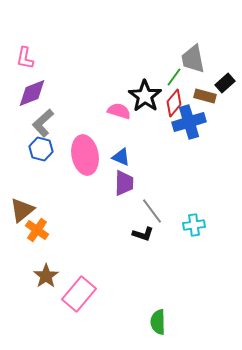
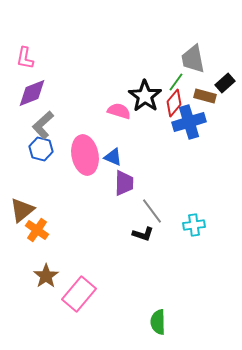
green line: moved 2 px right, 5 px down
gray L-shape: moved 2 px down
blue triangle: moved 8 px left
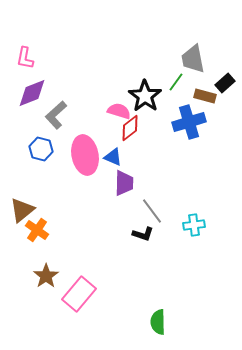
red diamond: moved 44 px left, 25 px down; rotated 12 degrees clockwise
gray L-shape: moved 13 px right, 10 px up
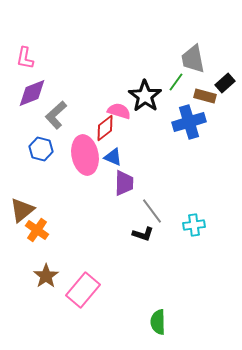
red diamond: moved 25 px left
pink rectangle: moved 4 px right, 4 px up
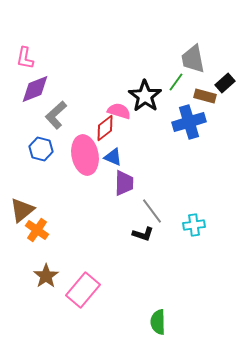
purple diamond: moved 3 px right, 4 px up
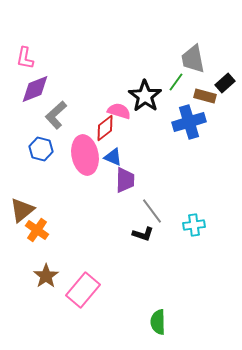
purple trapezoid: moved 1 px right, 3 px up
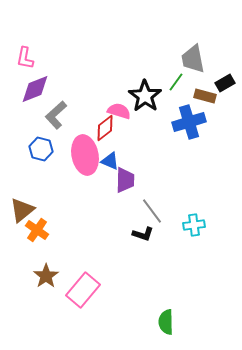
black rectangle: rotated 12 degrees clockwise
blue triangle: moved 3 px left, 4 px down
green semicircle: moved 8 px right
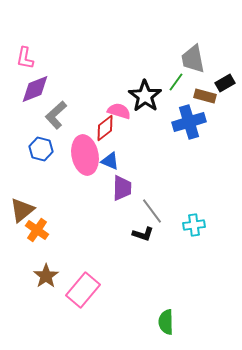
purple trapezoid: moved 3 px left, 8 px down
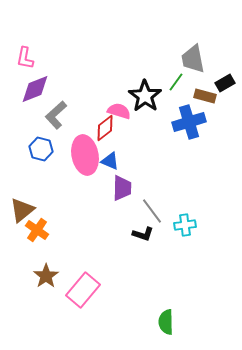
cyan cross: moved 9 px left
